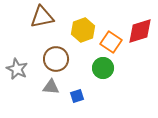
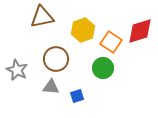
gray star: moved 1 px down
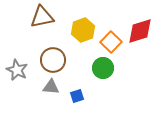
orange square: rotated 10 degrees clockwise
brown circle: moved 3 px left, 1 px down
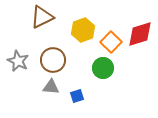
brown triangle: rotated 15 degrees counterclockwise
red diamond: moved 3 px down
gray star: moved 1 px right, 9 px up
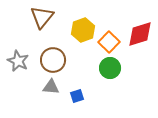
brown triangle: rotated 25 degrees counterclockwise
orange square: moved 2 px left
green circle: moved 7 px right
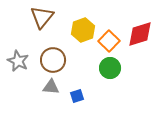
orange square: moved 1 px up
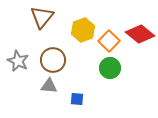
red diamond: rotated 56 degrees clockwise
gray triangle: moved 2 px left, 1 px up
blue square: moved 3 px down; rotated 24 degrees clockwise
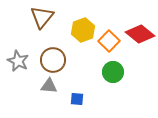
green circle: moved 3 px right, 4 px down
